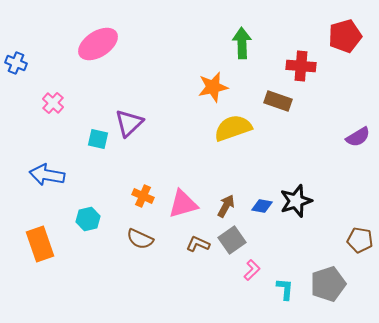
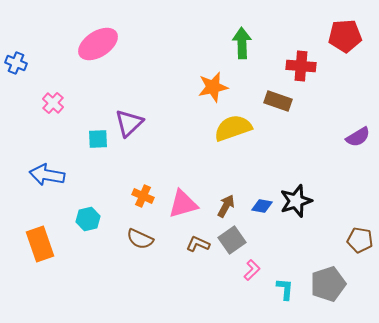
red pentagon: rotated 12 degrees clockwise
cyan square: rotated 15 degrees counterclockwise
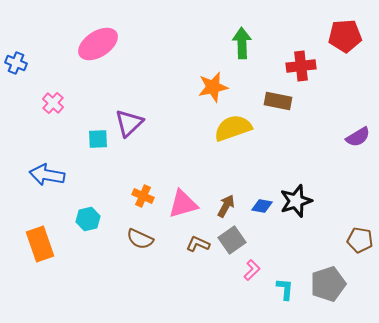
red cross: rotated 12 degrees counterclockwise
brown rectangle: rotated 8 degrees counterclockwise
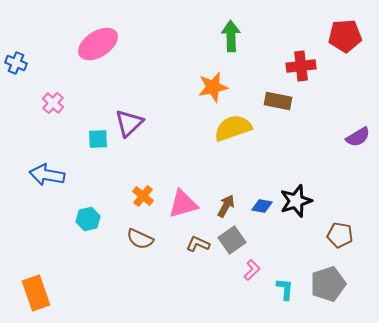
green arrow: moved 11 px left, 7 px up
orange cross: rotated 15 degrees clockwise
brown pentagon: moved 20 px left, 5 px up
orange rectangle: moved 4 px left, 49 px down
